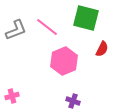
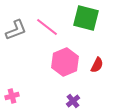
red semicircle: moved 5 px left, 16 px down
pink hexagon: moved 1 px right, 1 px down
purple cross: rotated 32 degrees clockwise
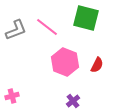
pink hexagon: rotated 16 degrees counterclockwise
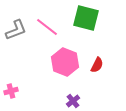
pink cross: moved 1 px left, 5 px up
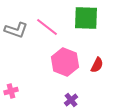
green square: rotated 12 degrees counterclockwise
gray L-shape: rotated 40 degrees clockwise
purple cross: moved 2 px left, 1 px up
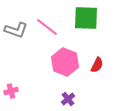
purple cross: moved 3 px left, 1 px up
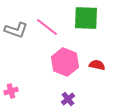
red semicircle: rotated 105 degrees counterclockwise
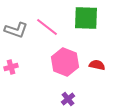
pink cross: moved 24 px up
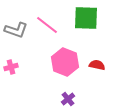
pink line: moved 2 px up
